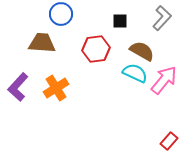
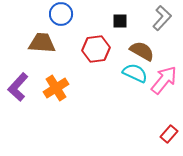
red rectangle: moved 7 px up
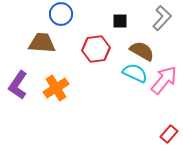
purple L-shape: moved 2 px up; rotated 8 degrees counterclockwise
